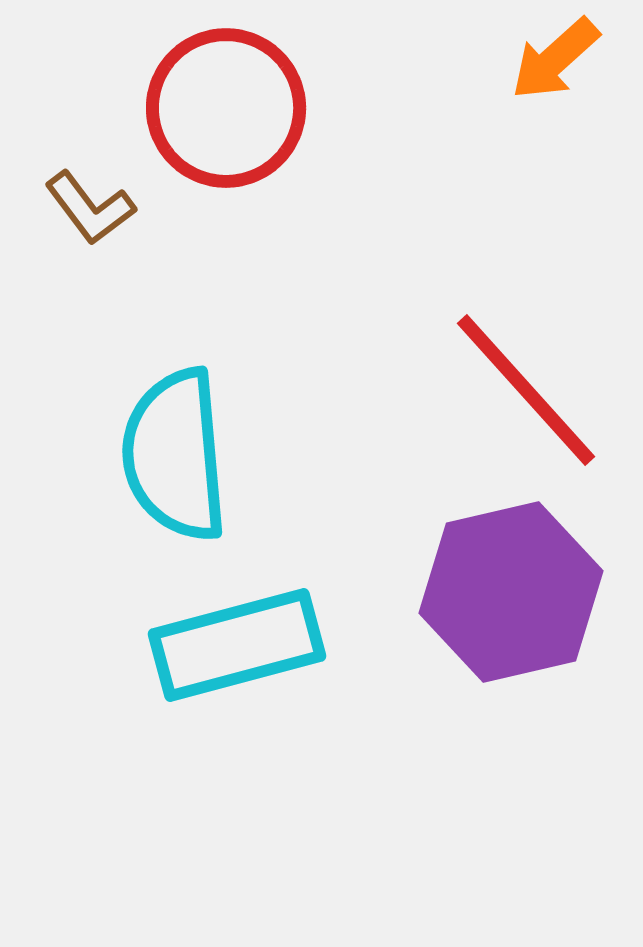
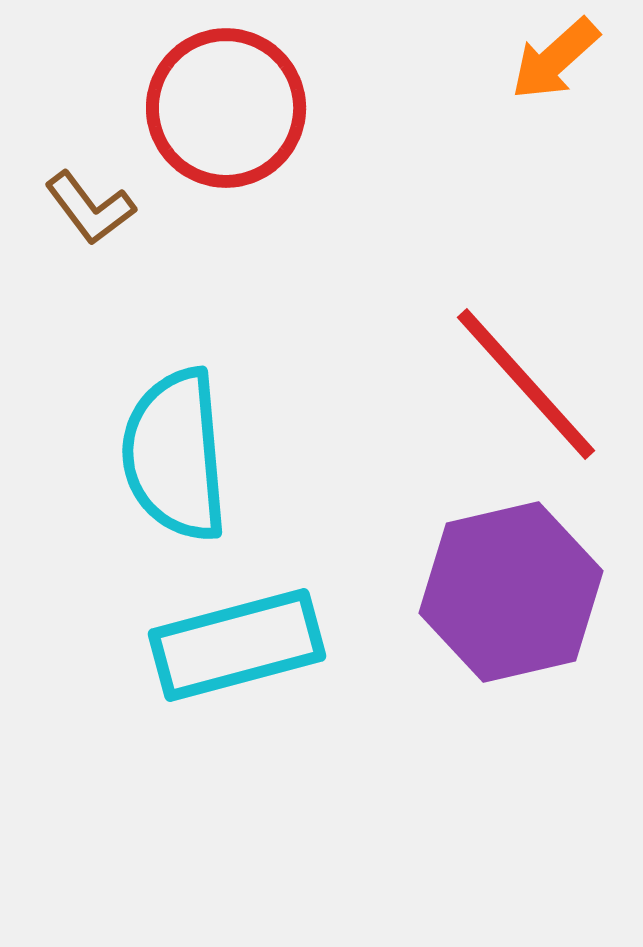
red line: moved 6 px up
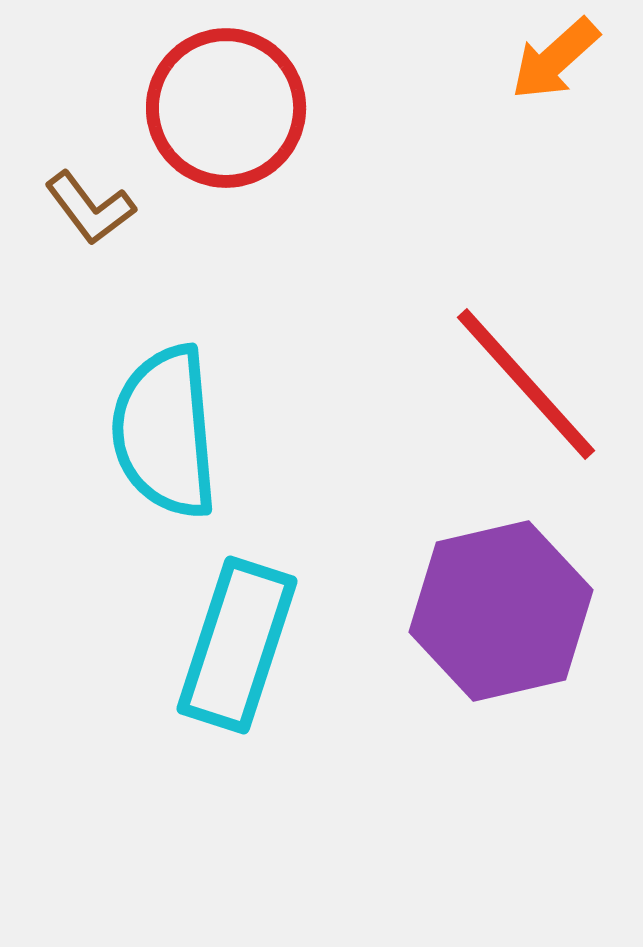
cyan semicircle: moved 10 px left, 23 px up
purple hexagon: moved 10 px left, 19 px down
cyan rectangle: rotated 57 degrees counterclockwise
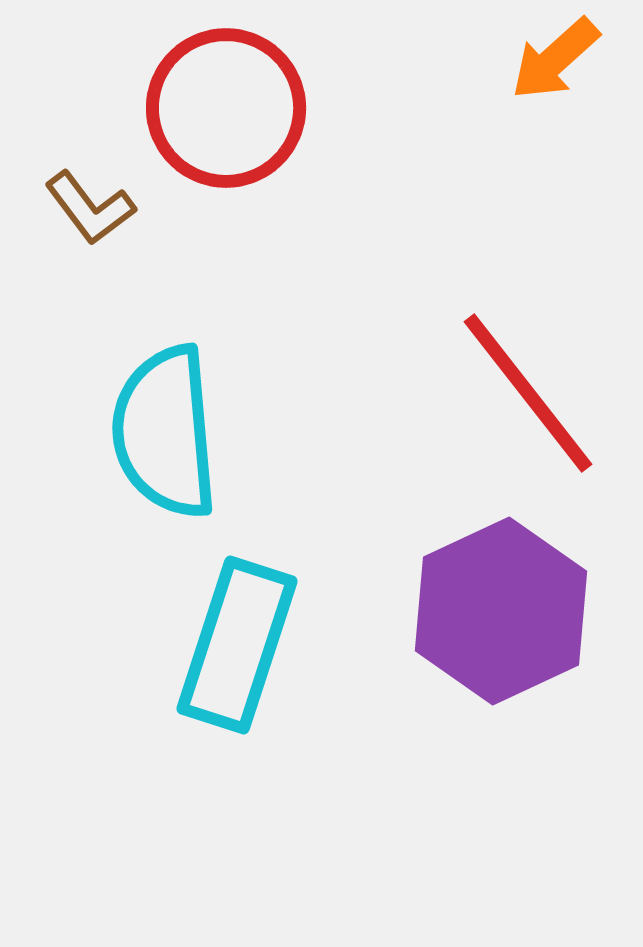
red line: moved 2 px right, 9 px down; rotated 4 degrees clockwise
purple hexagon: rotated 12 degrees counterclockwise
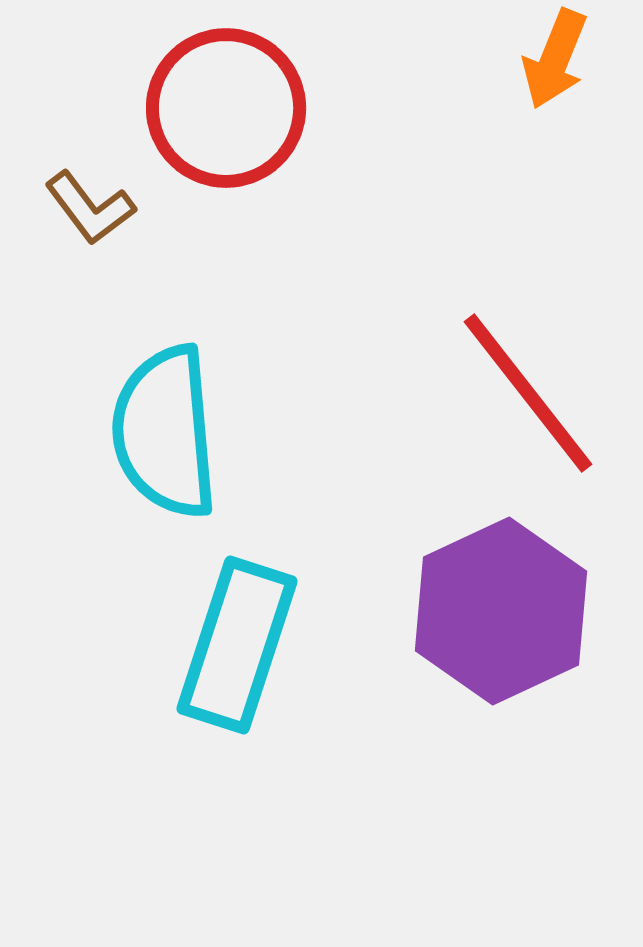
orange arrow: rotated 26 degrees counterclockwise
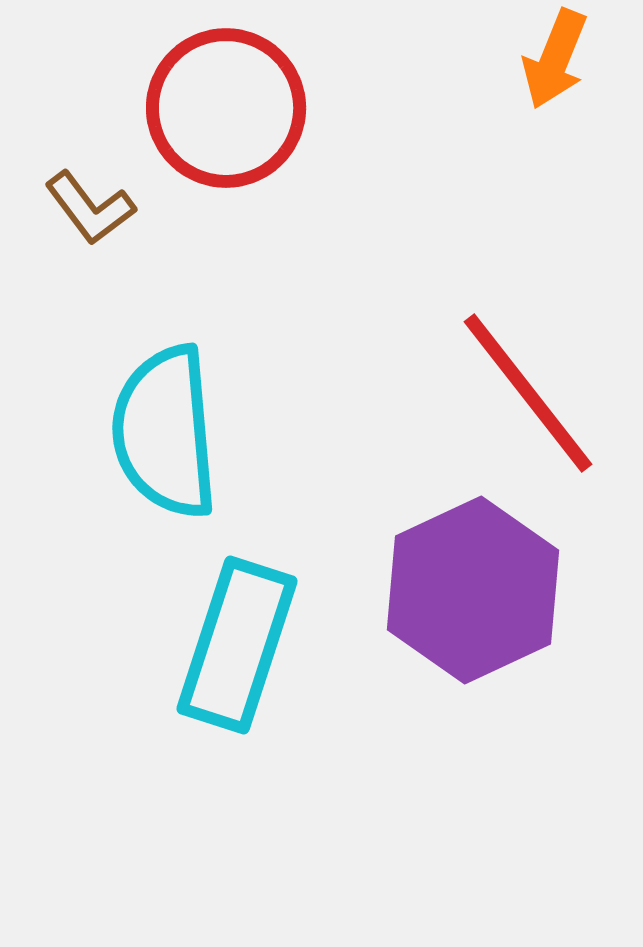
purple hexagon: moved 28 px left, 21 px up
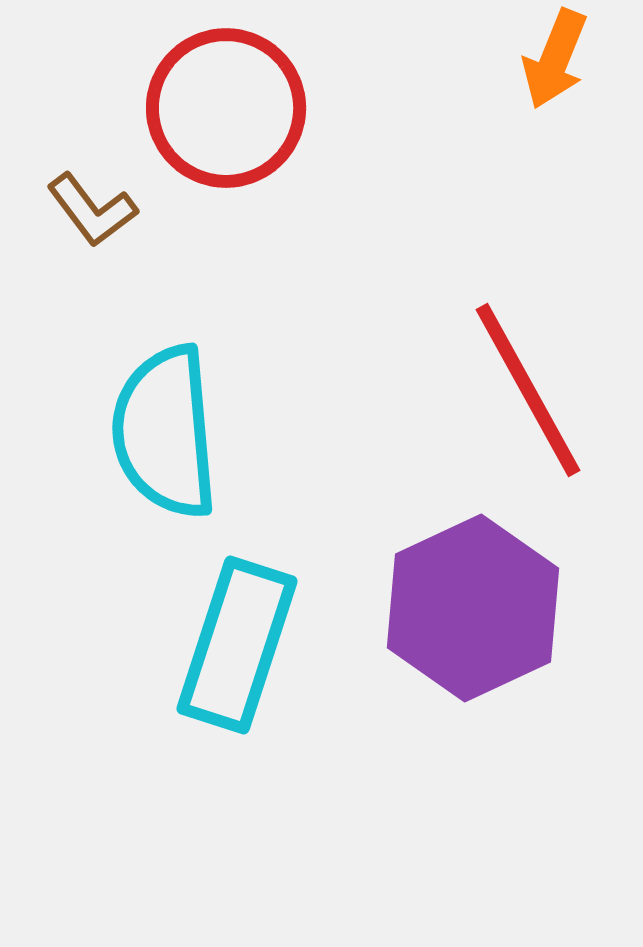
brown L-shape: moved 2 px right, 2 px down
red line: moved 3 px up; rotated 9 degrees clockwise
purple hexagon: moved 18 px down
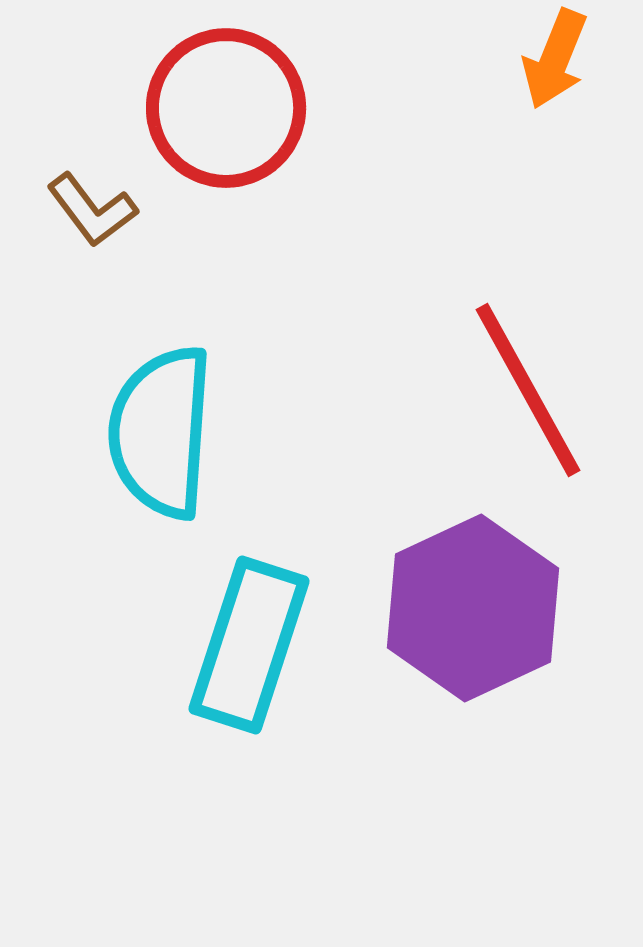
cyan semicircle: moved 4 px left; rotated 9 degrees clockwise
cyan rectangle: moved 12 px right
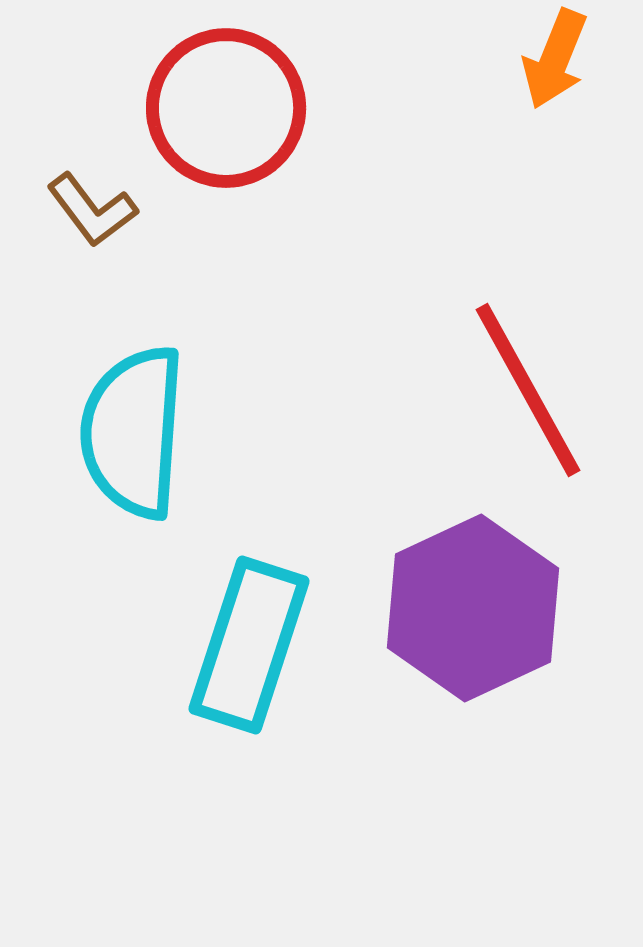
cyan semicircle: moved 28 px left
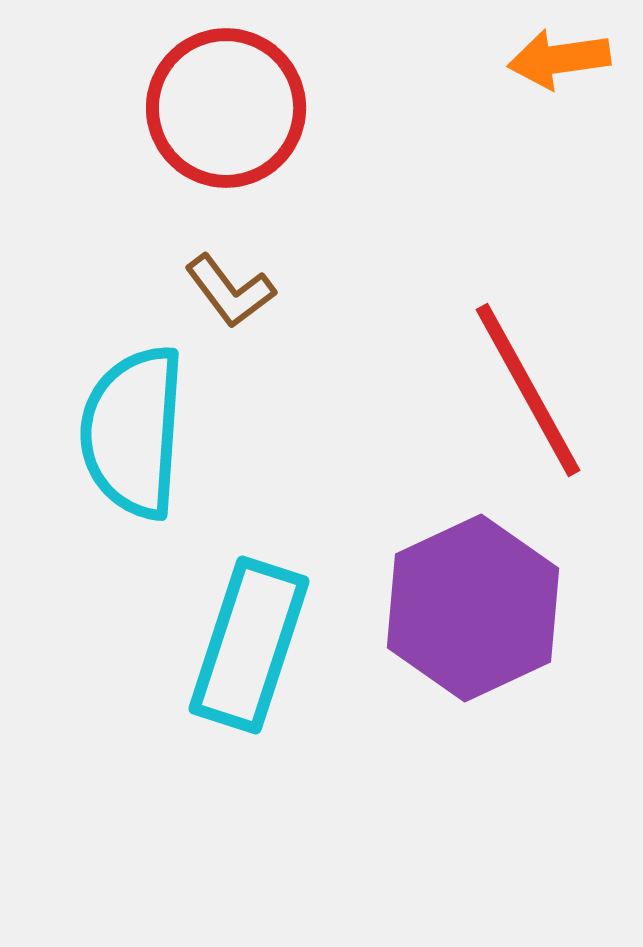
orange arrow: moved 4 px right; rotated 60 degrees clockwise
brown L-shape: moved 138 px right, 81 px down
